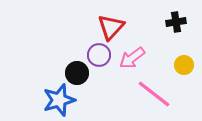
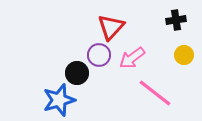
black cross: moved 2 px up
yellow circle: moved 10 px up
pink line: moved 1 px right, 1 px up
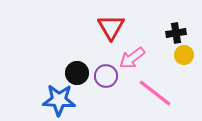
black cross: moved 13 px down
red triangle: rotated 12 degrees counterclockwise
purple circle: moved 7 px right, 21 px down
blue star: rotated 20 degrees clockwise
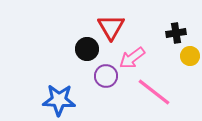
yellow circle: moved 6 px right, 1 px down
black circle: moved 10 px right, 24 px up
pink line: moved 1 px left, 1 px up
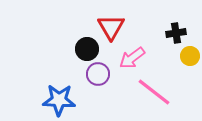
purple circle: moved 8 px left, 2 px up
